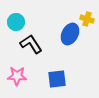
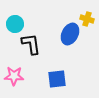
cyan circle: moved 1 px left, 2 px down
black L-shape: rotated 25 degrees clockwise
pink star: moved 3 px left
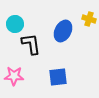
yellow cross: moved 2 px right
blue ellipse: moved 7 px left, 3 px up
blue square: moved 1 px right, 2 px up
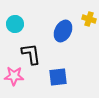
black L-shape: moved 10 px down
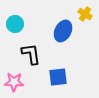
yellow cross: moved 4 px left, 5 px up; rotated 16 degrees clockwise
pink star: moved 6 px down
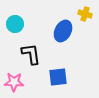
yellow cross: rotated 16 degrees counterclockwise
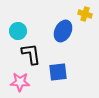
cyan circle: moved 3 px right, 7 px down
blue square: moved 5 px up
pink star: moved 6 px right
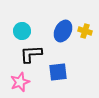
yellow cross: moved 17 px down
cyan circle: moved 4 px right
black L-shape: rotated 85 degrees counterclockwise
pink star: rotated 24 degrees counterclockwise
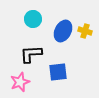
cyan circle: moved 11 px right, 12 px up
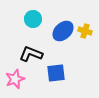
blue ellipse: rotated 20 degrees clockwise
black L-shape: rotated 25 degrees clockwise
blue square: moved 2 px left, 1 px down
pink star: moved 5 px left, 3 px up
